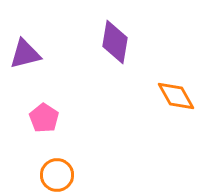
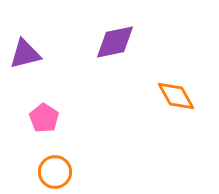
purple diamond: rotated 69 degrees clockwise
orange circle: moved 2 px left, 3 px up
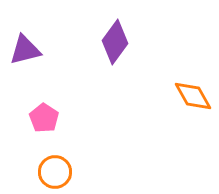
purple diamond: rotated 42 degrees counterclockwise
purple triangle: moved 4 px up
orange diamond: moved 17 px right
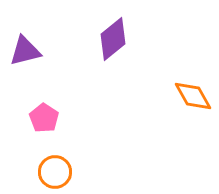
purple diamond: moved 2 px left, 3 px up; rotated 15 degrees clockwise
purple triangle: moved 1 px down
